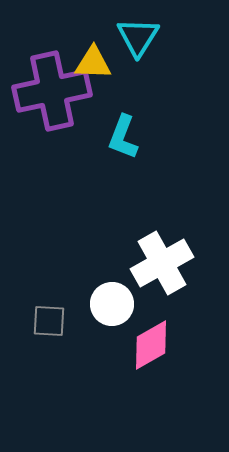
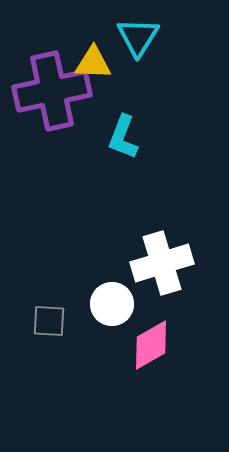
white cross: rotated 12 degrees clockwise
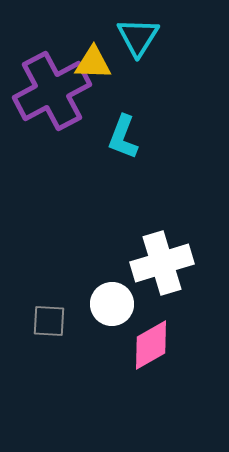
purple cross: rotated 16 degrees counterclockwise
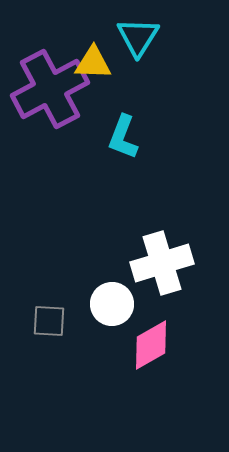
purple cross: moved 2 px left, 2 px up
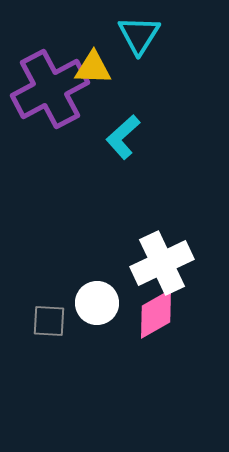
cyan triangle: moved 1 px right, 2 px up
yellow triangle: moved 5 px down
cyan L-shape: rotated 27 degrees clockwise
white cross: rotated 8 degrees counterclockwise
white circle: moved 15 px left, 1 px up
pink diamond: moved 5 px right, 31 px up
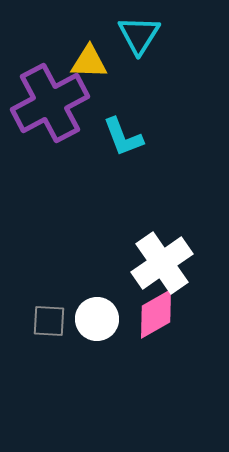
yellow triangle: moved 4 px left, 6 px up
purple cross: moved 14 px down
cyan L-shape: rotated 69 degrees counterclockwise
white cross: rotated 10 degrees counterclockwise
white circle: moved 16 px down
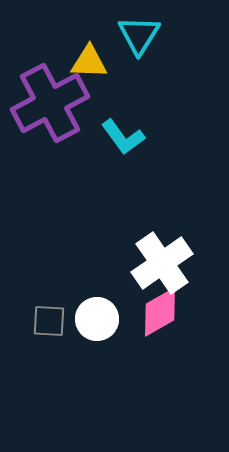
cyan L-shape: rotated 15 degrees counterclockwise
pink diamond: moved 4 px right, 2 px up
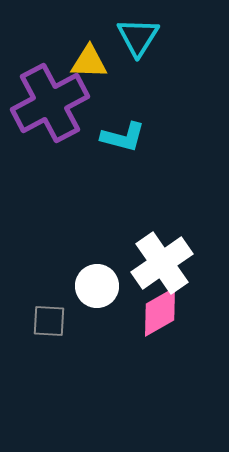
cyan triangle: moved 1 px left, 2 px down
cyan L-shape: rotated 39 degrees counterclockwise
white circle: moved 33 px up
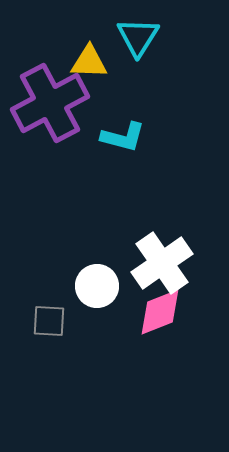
pink diamond: rotated 8 degrees clockwise
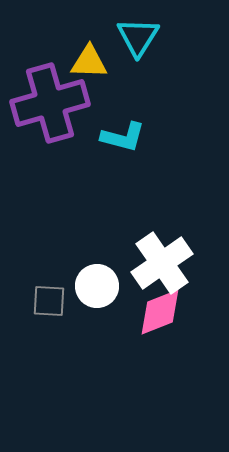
purple cross: rotated 12 degrees clockwise
gray square: moved 20 px up
